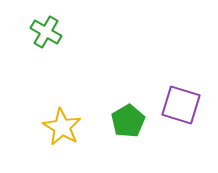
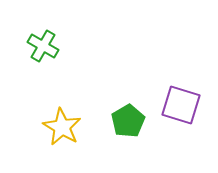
green cross: moved 3 px left, 14 px down
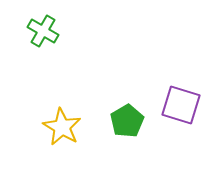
green cross: moved 15 px up
green pentagon: moved 1 px left
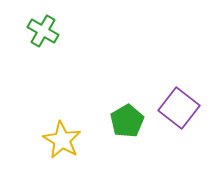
purple square: moved 2 px left, 3 px down; rotated 21 degrees clockwise
yellow star: moved 13 px down
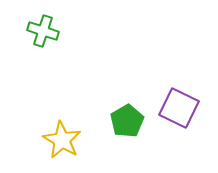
green cross: rotated 12 degrees counterclockwise
purple square: rotated 12 degrees counterclockwise
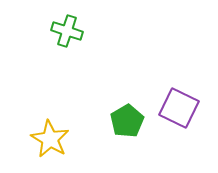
green cross: moved 24 px right
yellow star: moved 12 px left, 1 px up
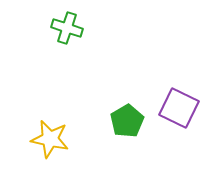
green cross: moved 3 px up
yellow star: rotated 18 degrees counterclockwise
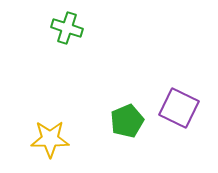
green pentagon: rotated 8 degrees clockwise
yellow star: rotated 12 degrees counterclockwise
